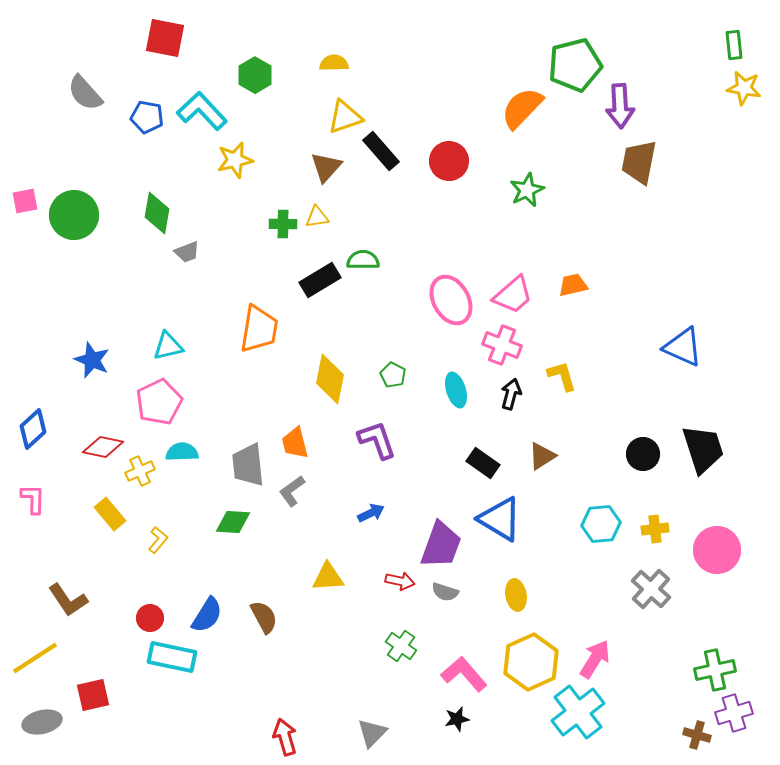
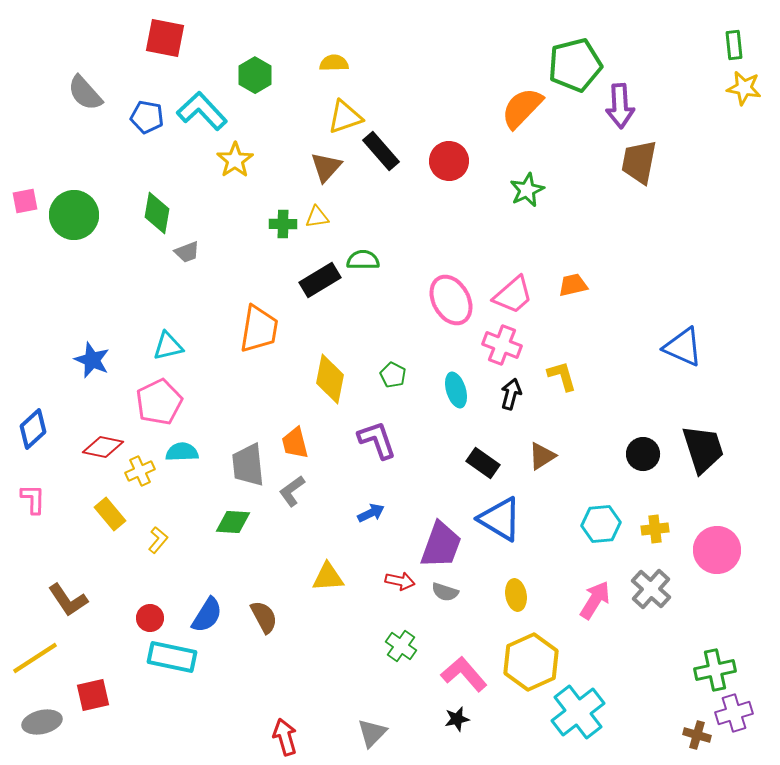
yellow star at (235, 160): rotated 21 degrees counterclockwise
pink arrow at (595, 659): moved 59 px up
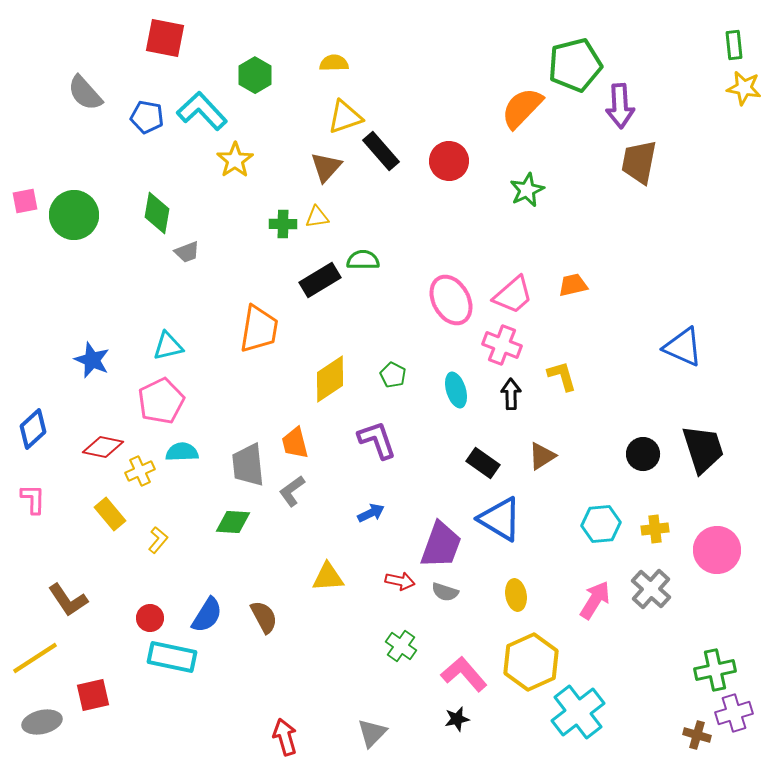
yellow diamond at (330, 379): rotated 45 degrees clockwise
black arrow at (511, 394): rotated 16 degrees counterclockwise
pink pentagon at (159, 402): moved 2 px right, 1 px up
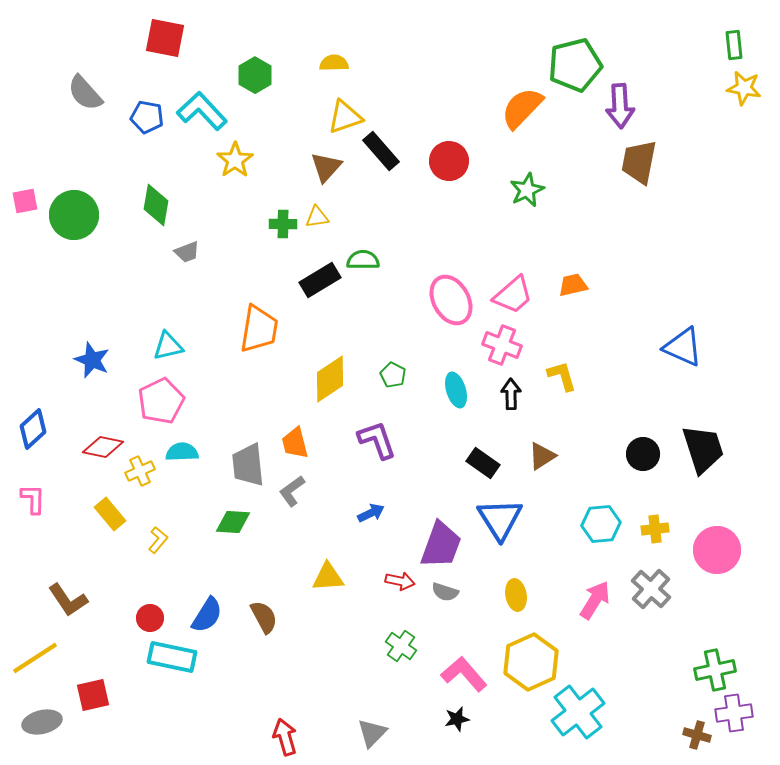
green diamond at (157, 213): moved 1 px left, 8 px up
blue triangle at (500, 519): rotated 27 degrees clockwise
purple cross at (734, 713): rotated 9 degrees clockwise
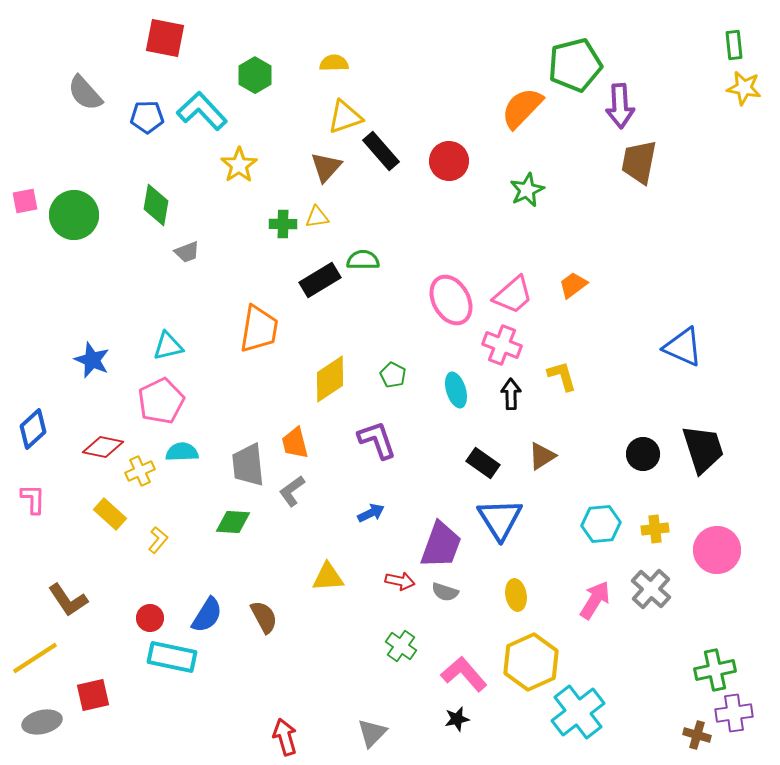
blue pentagon at (147, 117): rotated 12 degrees counterclockwise
yellow star at (235, 160): moved 4 px right, 5 px down
orange trapezoid at (573, 285): rotated 24 degrees counterclockwise
yellow rectangle at (110, 514): rotated 8 degrees counterclockwise
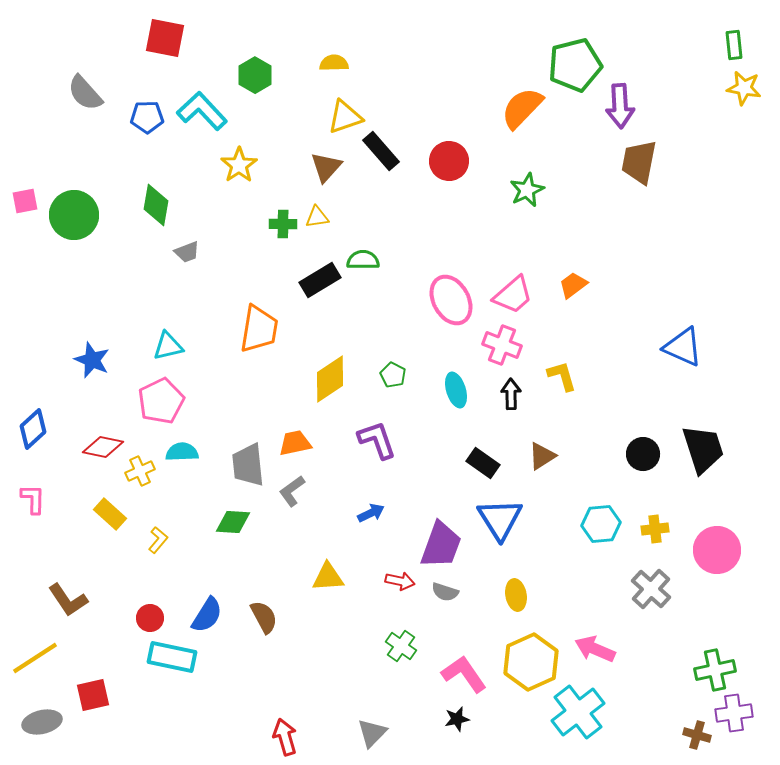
orange trapezoid at (295, 443): rotated 92 degrees clockwise
pink arrow at (595, 600): moved 49 px down; rotated 99 degrees counterclockwise
pink L-shape at (464, 674): rotated 6 degrees clockwise
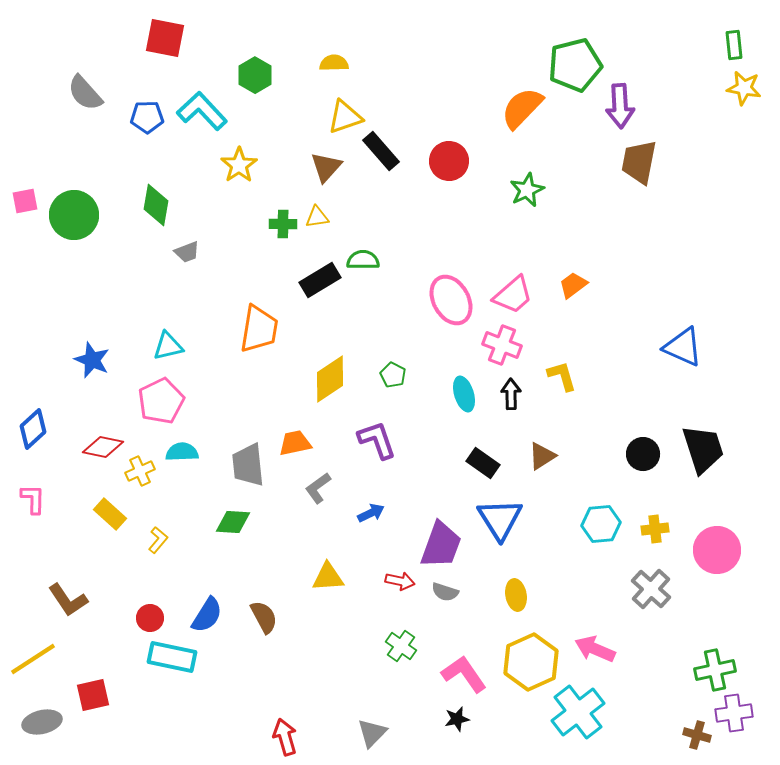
cyan ellipse at (456, 390): moved 8 px right, 4 px down
gray L-shape at (292, 491): moved 26 px right, 3 px up
yellow line at (35, 658): moved 2 px left, 1 px down
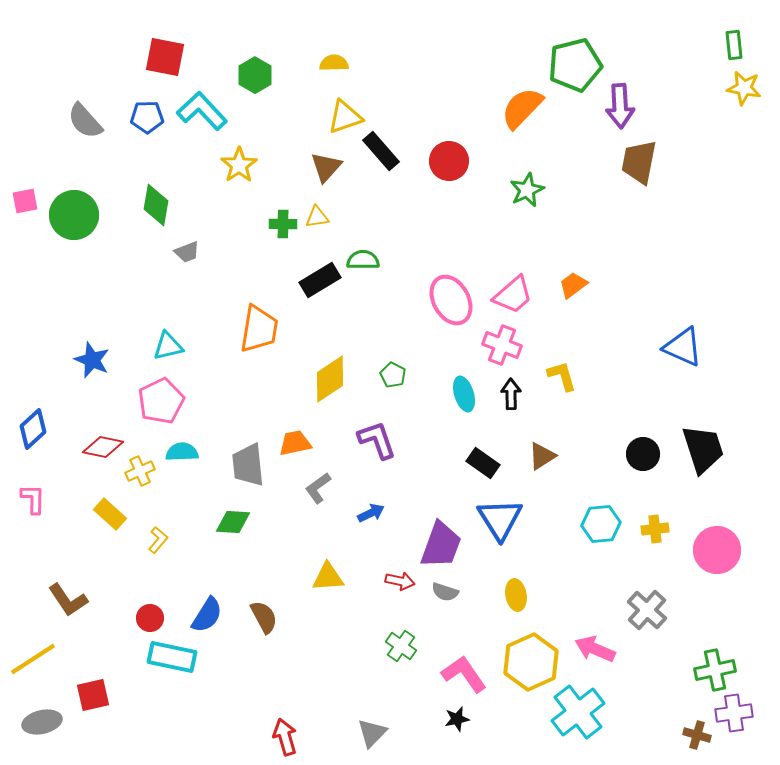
red square at (165, 38): moved 19 px down
gray semicircle at (85, 93): moved 28 px down
gray cross at (651, 589): moved 4 px left, 21 px down
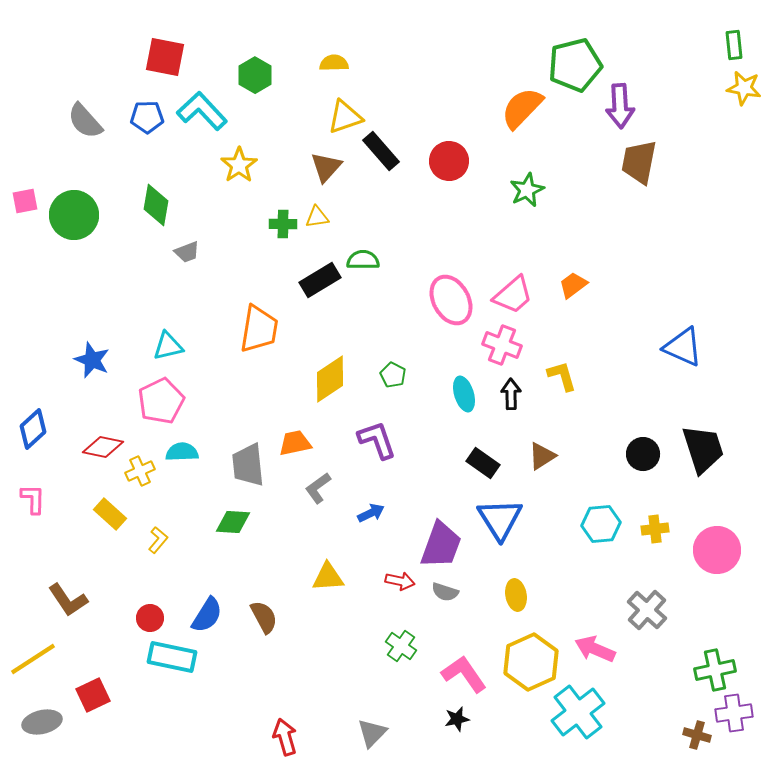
red square at (93, 695): rotated 12 degrees counterclockwise
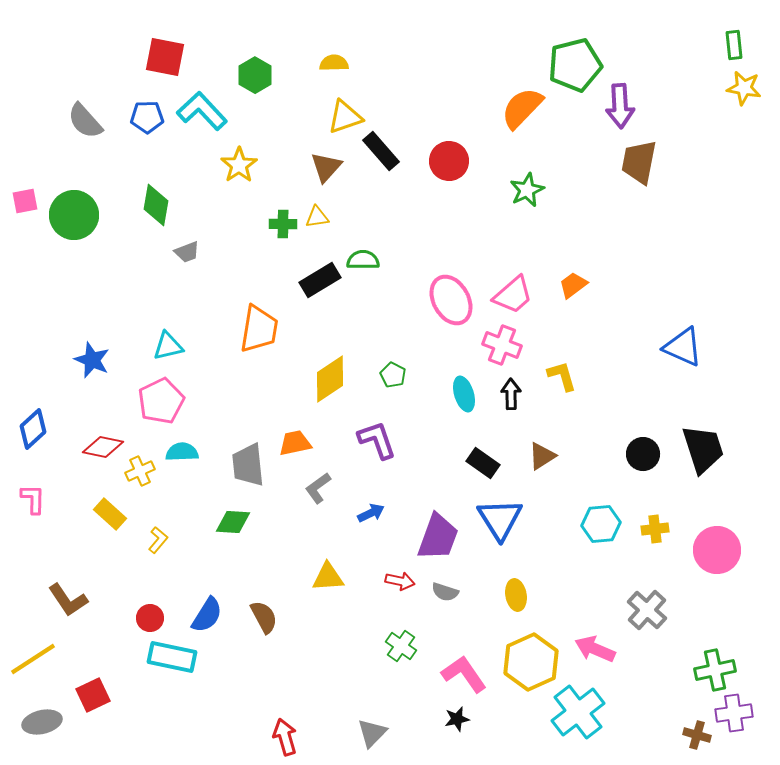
purple trapezoid at (441, 545): moved 3 px left, 8 px up
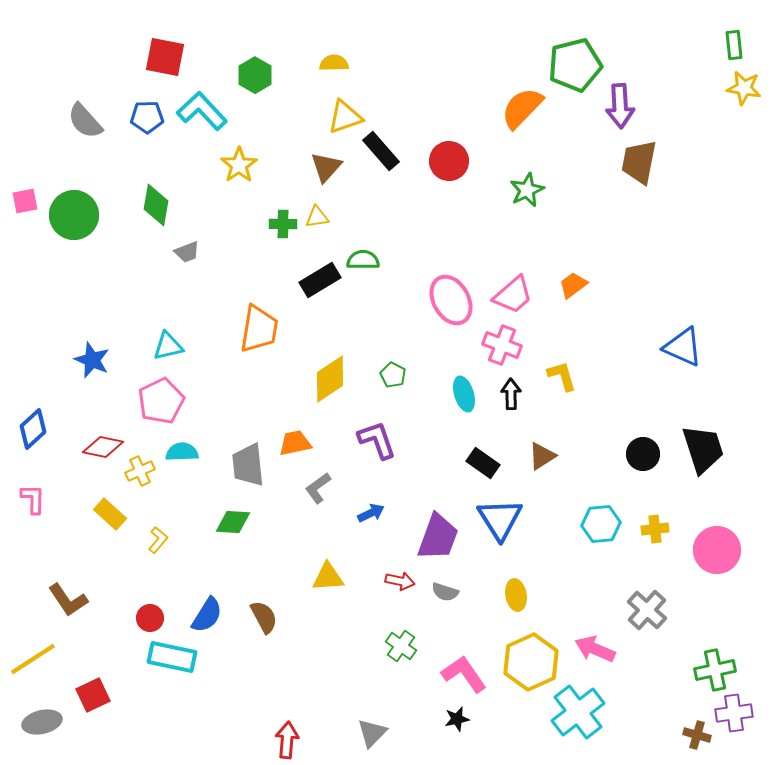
red arrow at (285, 737): moved 2 px right, 3 px down; rotated 21 degrees clockwise
